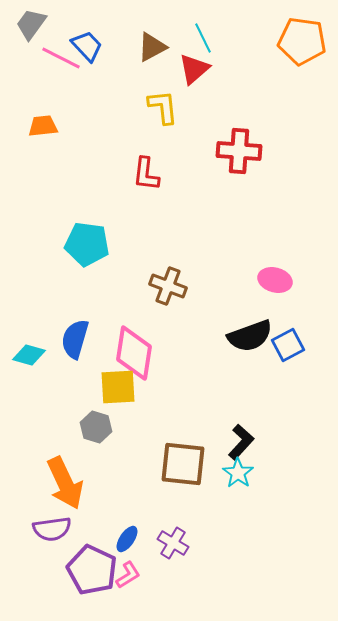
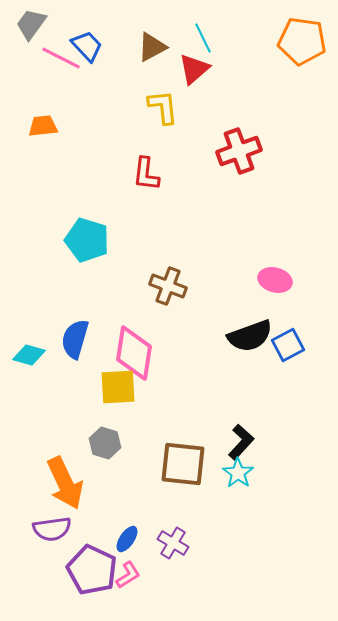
red cross: rotated 24 degrees counterclockwise
cyan pentagon: moved 4 px up; rotated 9 degrees clockwise
gray hexagon: moved 9 px right, 16 px down
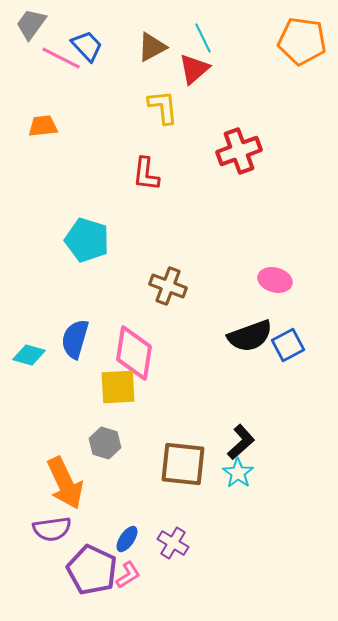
black L-shape: rotated 6 degrees clockwise
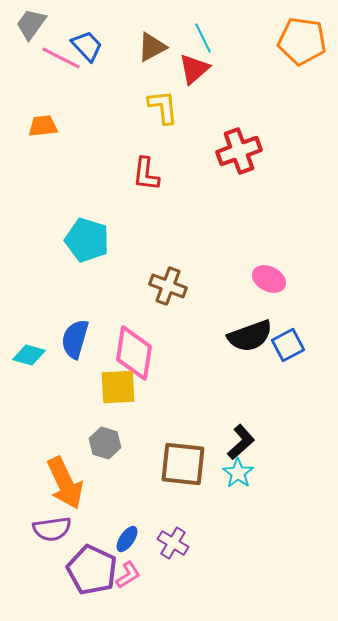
pink ellipse: moved 6 px left, 1 px up; rotated 12 degrees clockwise
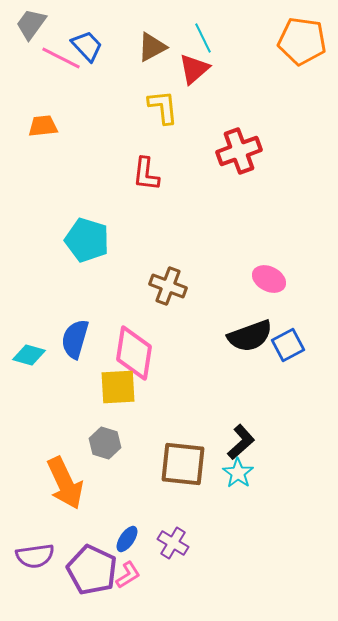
purple semicircle: moved 17 px left, 27 px down
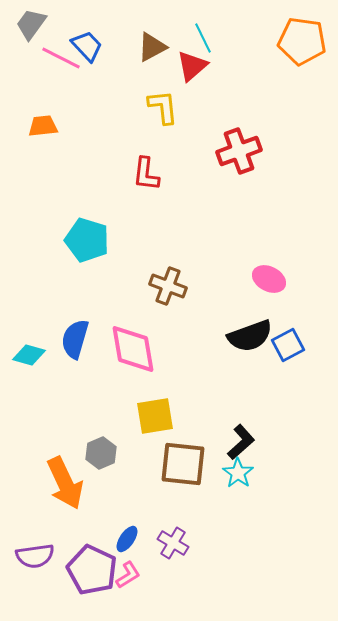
red triangle: moved 2 px left, 3 px up
pink diamond: moved 1 px left, 4 px up; rotated 18 degrees counterclockwise
yellow square: moved 37 px right, 29 px down; rotated 6 degrees counterclockwise
gray hexagon: moved 4 px left, 10 px down; rotated 20 degrees clockwise
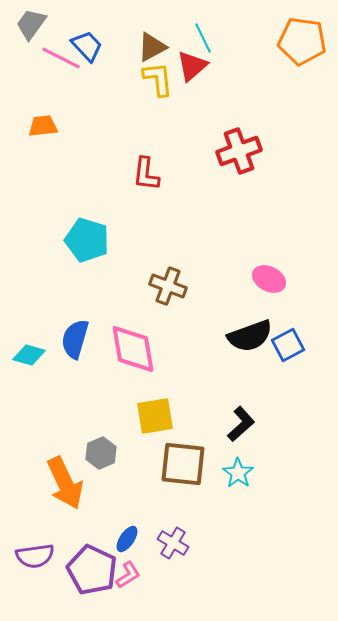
yellow L-shape: moved 5 px left, 28 px up
black L-shape: moved 18 px up
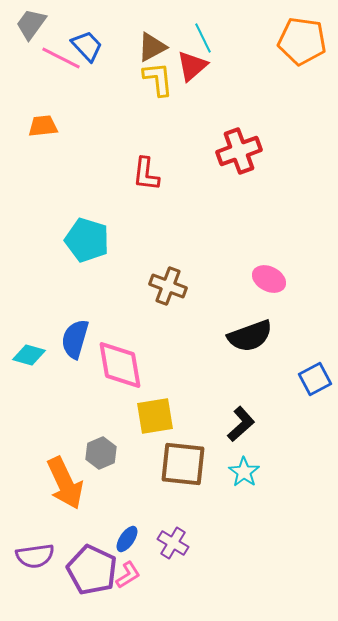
blue square: moved 27 px right, 34 px down
pink diamond: moved 13 px left, 16 px down
cyan star: moved 6 px right, 1 px up
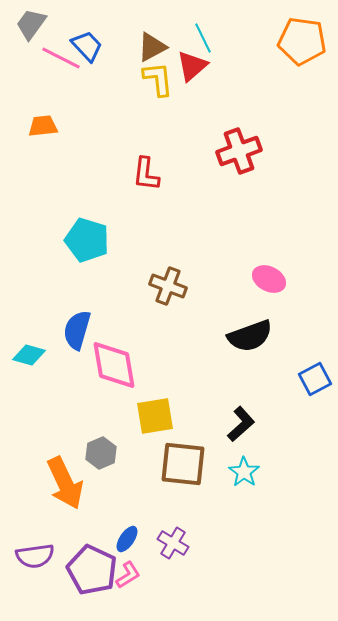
blue semicircle: moved 2 px right, 9 px up
pink diamond: moved 6 px left
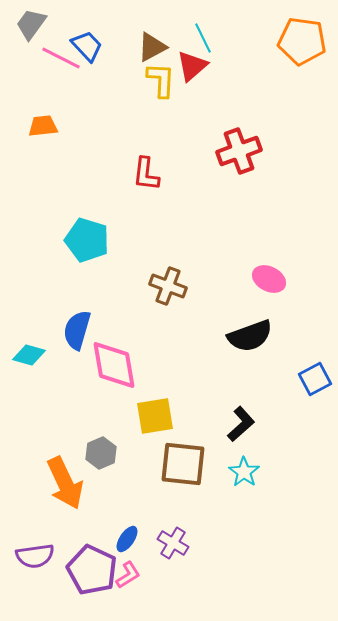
yellow L-shape: moved 3 px right, 1 px down; rotated 9 degrees clockwise
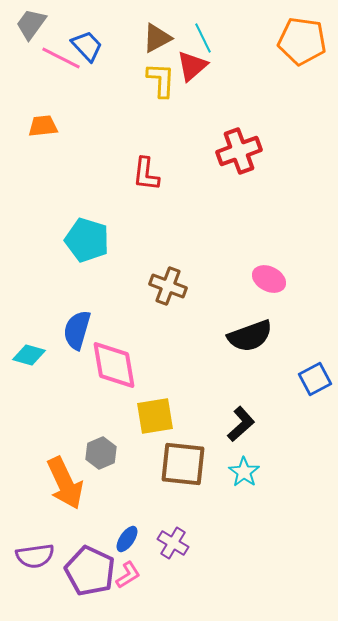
brown triangle: moved 5 px right, 9 px up
purple pentagon: moved 2 px left, 1 px down
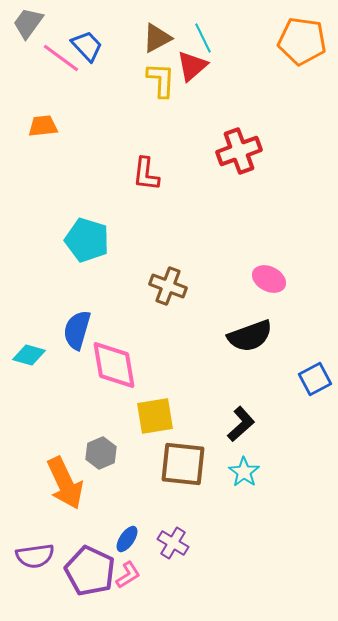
gray trapezoid: moved 3 px left, 1 px up
pink line: rotated 9 degrees clockwise
